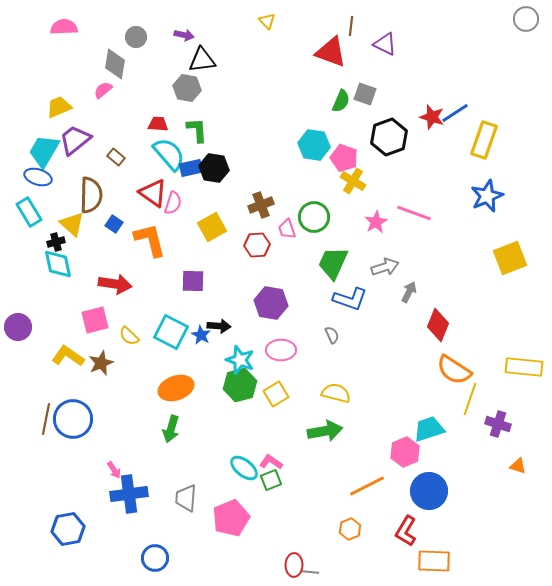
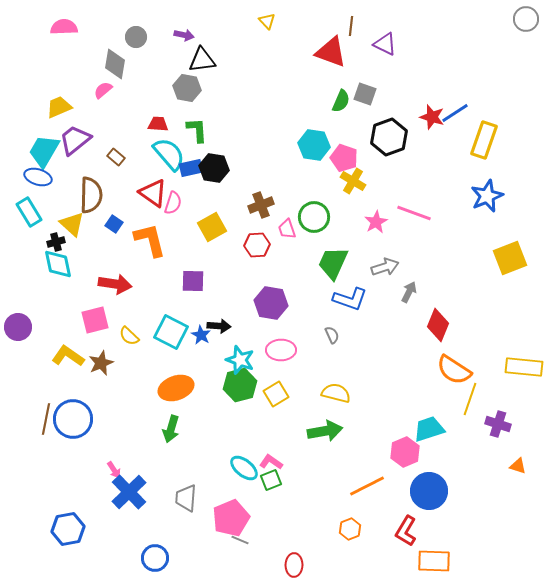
blue cross at (129, 494): moved 2 px up; rotated 36 degrees counterclockwise
gray line at (310, 572): moved 70 px left, 32 px up; rotated 18 degrees clockwise
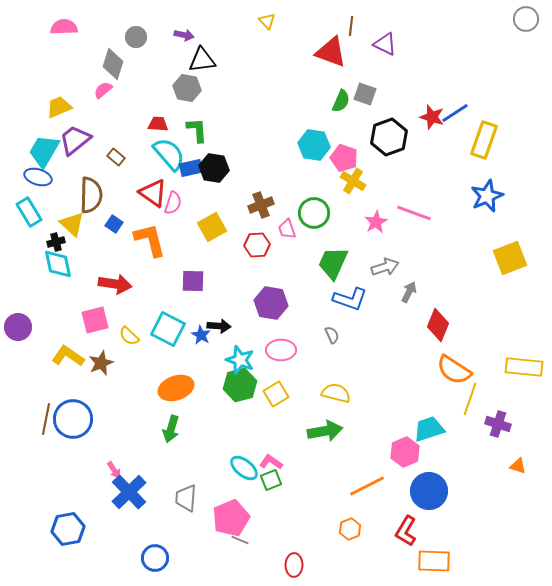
gray diamond at (115, 64): moved 2 px left; rotated 8 degrees clockwise
green circle at (314, 217): moved 4 px up
cyan square at (171, 332): moved 3 px left, 3 px up
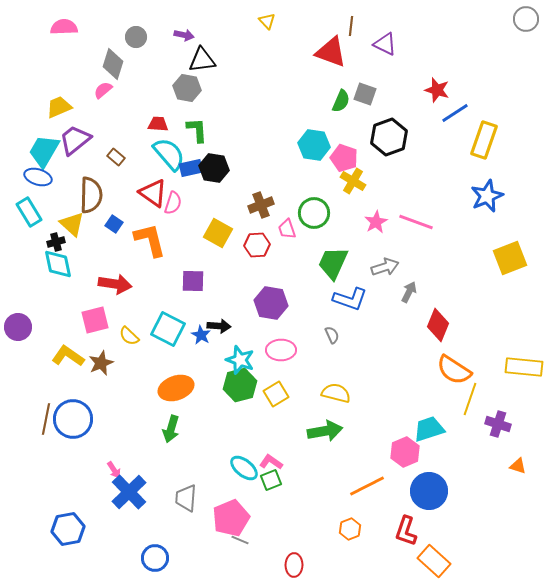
red star at (432, 117): moved 5 px right, 27 px up
pink line at (414, 213): moved 2 px right, 9 px down
yellow square at (212, 227): moved 6 px right, 6 px down; rotated 32 degrees counterclockwise
red L-shape at (406, 531): rotated 12 degrees counterclockwise
orange rectangle at (434, 561): rotated 40 degrees clockwise
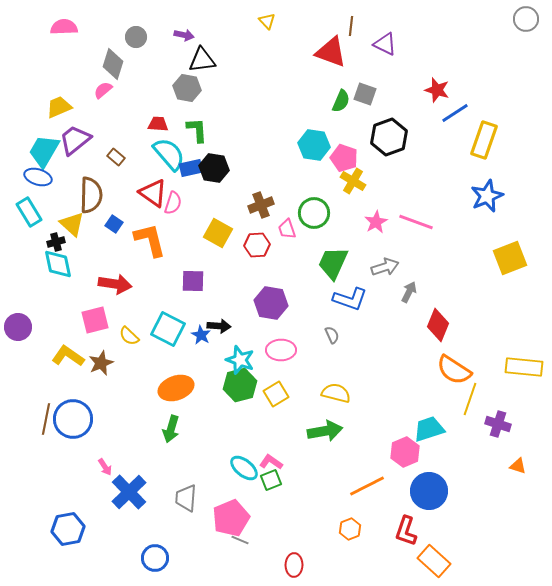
pink arrow at (114, 470): moved 9 px left, 3 px up
